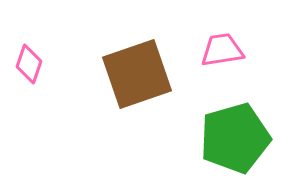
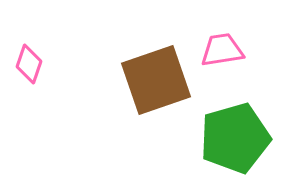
brown square: moved 19 px right, 6 px down
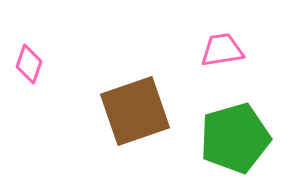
brown square: moved 21 px left, 31 px down
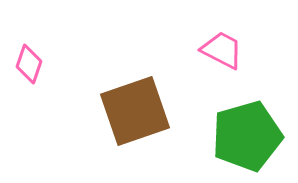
pink trapezoid: rotated 36 degrees clockwise
green pentagon: moved 12 px right, 2 px up
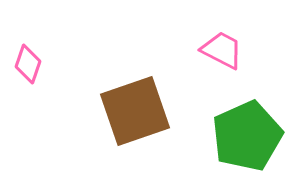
pink diamond: moved 1 px left
green pentagon: rotated 8 degrees counterclockwise
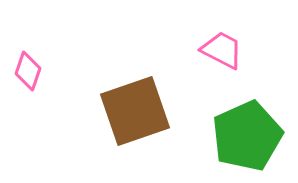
pink diamond: moved 7 px down
